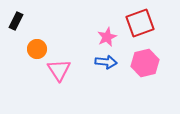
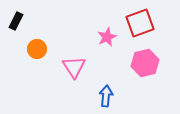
blue arrow: moved 34 px down; rotated 90 degrees counterclockwise
pink triangle: moved 15 px right, 3 px up
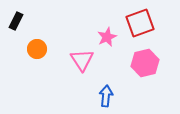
pink triangle: moved 8 px right, 7 px up
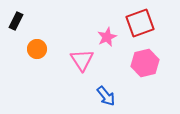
blue arrow: rotated 135 degrees clockwise
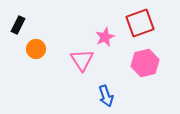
black rectangle: moved 2 px right, 4 px down
pink star: moved 2 px left
orange circle: moved 1 px left
blue arrow: rotated 20 degrees clockwise
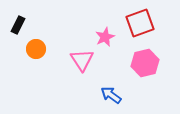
blue arrow: moved 5 px right, 1 px up; rotated 145 degrees clockwise
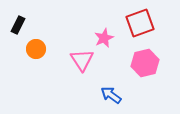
pink star: moved 1 px left, 1 px down
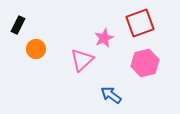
pink triangle: rotated 20 degrees clockwise
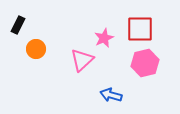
red square: moved 6 px down; rotated 20 degrees clockwise
blue arrow: rotated 20 degrees counterclockwise
